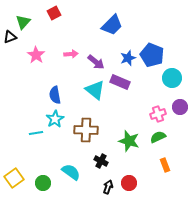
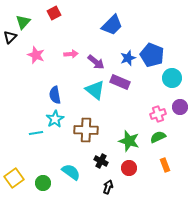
black triangle: rotated 24 degrees counterclockwise
pink star: rotated 12 degrees counterclockwise
red circle: moved 15 px up
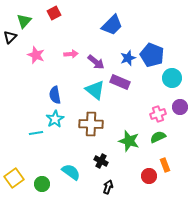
green triangle: moved 1 px right, 1 px up
brown cross: moved 5 px right, 6 px up
red circle: moved 20 px right, 8 px down
green circle: moved 1 px left, 1 px down
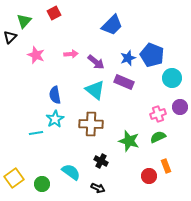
purple rectangle: moved 4 px right
orange rectangle: moved 1 px right, 1 px down
black arrow: moved 10 px left, 1 px down; rotated 96 degrees clockwise
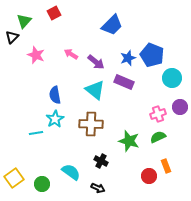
black triangle: moved 2 px right
pink arrow: rotated 144 degrees counterclockwise
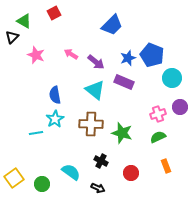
green triangle: rotated 42 degrees counterclockwise
green star: moved 7 px left, 8 px up
red circle: moved 18 px left, 3 px up
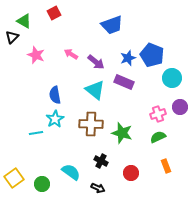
blue trapezoid: rotated 25 degrees clockwise
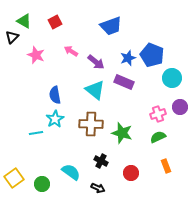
red square: moved 1 px right, 9 px down
blue trapezoid: moved 1 px left, 1 px down
pink arrow: moved 3 px up
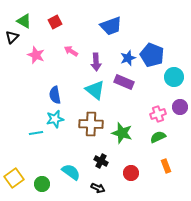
purple arrow: rotated 48 degrees clockwise
cyan circle: moved 2 px right, 1 px up
cyan star: rotated 18 degrees clockwise
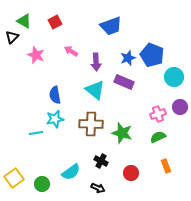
cyan semicircle: rotated 108 degrees clockwise
